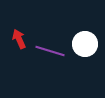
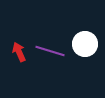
red arrow: moved 13 px down
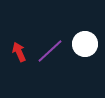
purple line: rotated 60 degrees counterclockwise
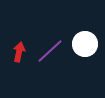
red arrow: rotated 36 degrees clockwise
